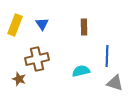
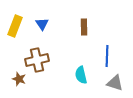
yellow rectangle: moved 1 px down
brown cross: moved 1 px down
cyan semicircle: moved 4 px down; rotated 90 degrees counterclockwise
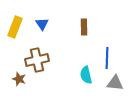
yellow rectangle: moved 1 px down
blue line: moved 2 px down
cyan semicircle: moved 5 px right
gray triangle: rotated 12 degrees counterclockwise
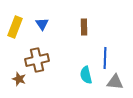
blue line: moved 2 px left
gray triangle: moved 1 px up
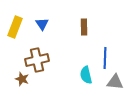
brown star: moved 3 px right
